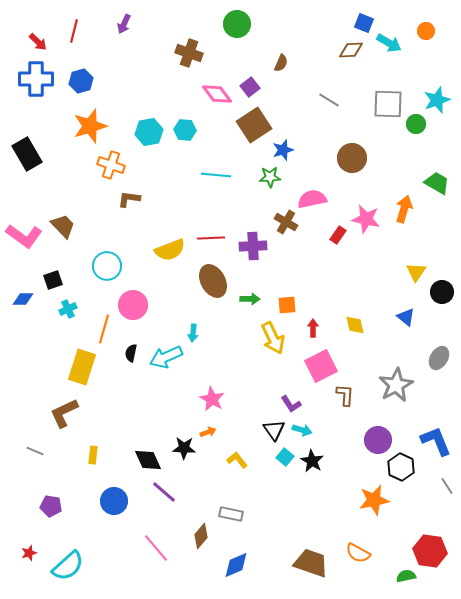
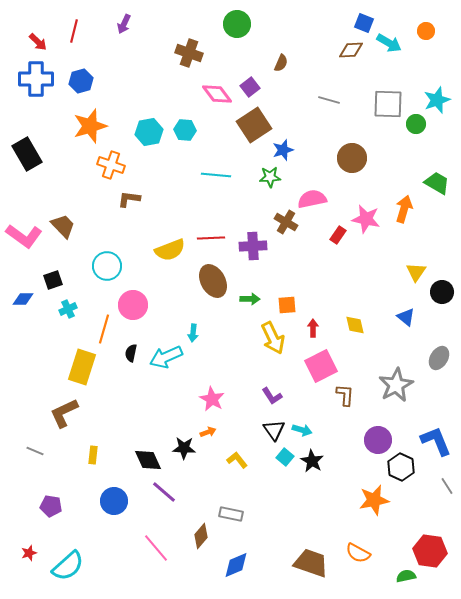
gray line at (329, 100): rotated 15 degrees counterclockwise
purple L-shape at (291, 404): moved 19 px left, 8 px up
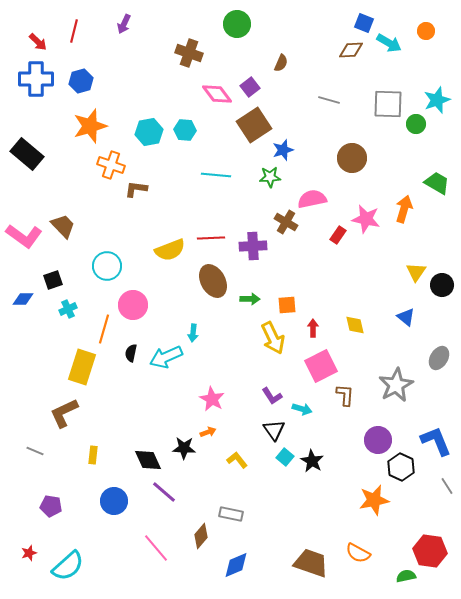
black rectangle at (27, 154): rotated 20 degrees counterclockwise
brown L-shape at (129, 199): moved 7 px right, 10 px up
black circle at (442, 292): moved 7 px up
cyan arrow at (302, 430): moved 21 px up
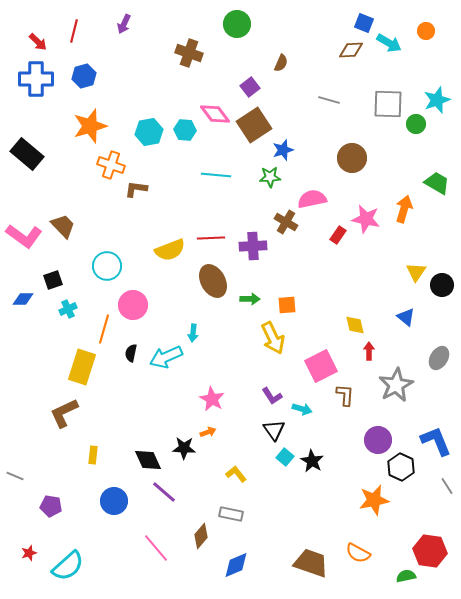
blue hexagon at (81, 81): moved 3 px right, 5 px up
pink diamond at (217, 94): moved 2 px left, 20 px down
red arrow at (313, 328): moved 56 px right, 23 px down
gray line at (35, 451): moved 20 px left, 25 px down
yellow L-shape at (237, 460): moved 1 px left, 14 px down
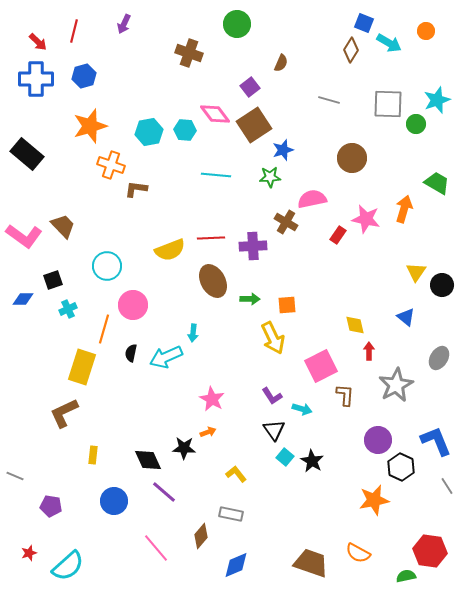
brown diamond at (351, 50): rotated 55 degrees counterclockwise
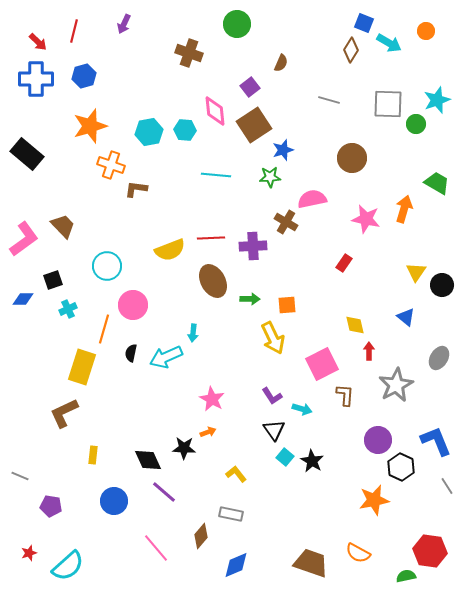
pink diamond at (215, 114): moved 3 px up; rotated 32 degrees clockwise
red rectangle at (338, 235): moved 6 px right, 28 px down
pink L-shape at (24, 236): moved 3 px down; rotated 72 degrees counterclockwise
pink square at (321, 366): moved 1 px right, 2 px up
gray line at (15, 476): moved 5 px right
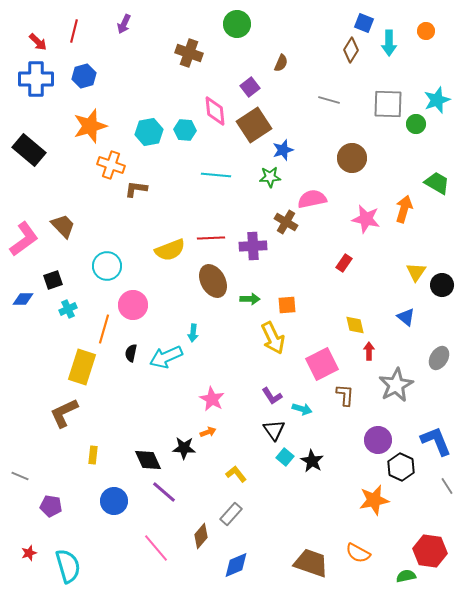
cyan arrow at (389, 43): rotated 60 degrees clockwise
black rectangle at (27, 154): moved 2 px right, 4 px up
gray rectangle at (231, 514): rotated 60 degrees counterclockwise
cyan semicircle at (68, 566): rotated 64 degrees counterclockwise
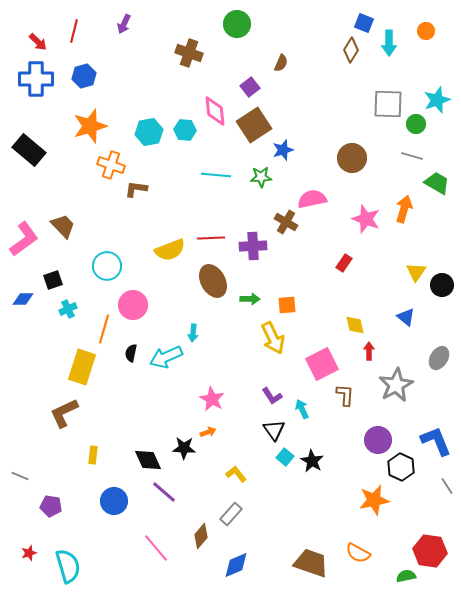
gray line at (329, 100): moved 83 px right, 56 px down
green star at (270, 177): moved 9 px left
pink star at (366, 219): rotated 8 degrees clockwise
cyan arrow at (302, 409): rotated 132 degrees counterclockwise
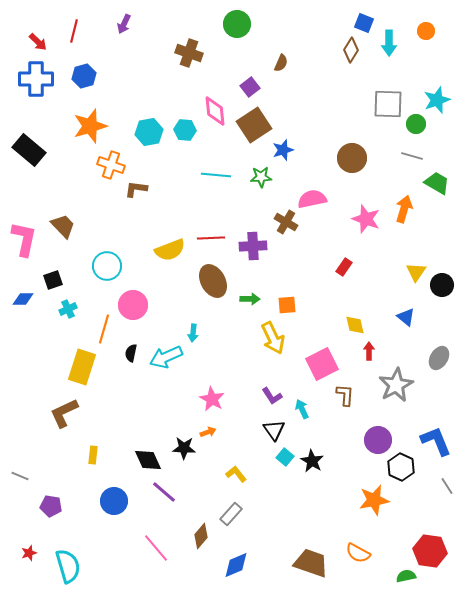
pink L-shape at (24, 239): rotated 42 degrees counterclockwise
red rectangle at (344, 263): moved 4 px down
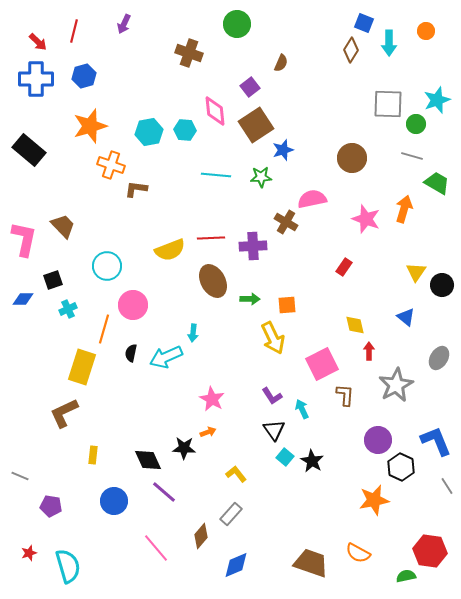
brown square at (254, 125): moved 2 px right
